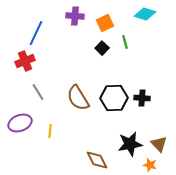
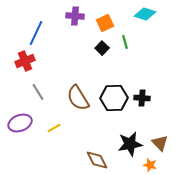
yellow line: moved 4 px right, 3 px up; rotated 56 degrees clockwise
brown triangle: moved 1 px right, 1 px up
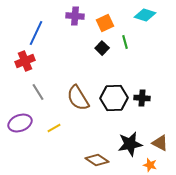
cyan diamond: moved 1 px down
brown triangle: rotated 18 degrees counterclockwise
brown diamond: rotated 30 degrees counterclockwise
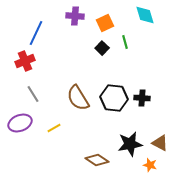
cyan diamond: rotated 55 degrees clockwise
gray line: moved 5 px left, 2 px down
black hexagon: rotated 8 degrees clockwise
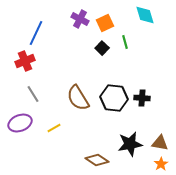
purple cross: moved 5 px right, 3 px down; rotated 24 degrees clockwise
brown triangle: rotated 18 degrees counterclockwise
orange star: moved 11 px right, 1 px up; rotated 24 degrees clockwise
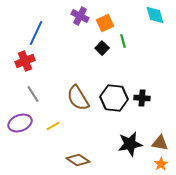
cyan diamond: moved 10 px right
purple cross: moved 3 px up
green line: moved 2 px left, 1 px up
yellow line: moved 1 px left, 2 px up
brown diamond: moved 19 px left
